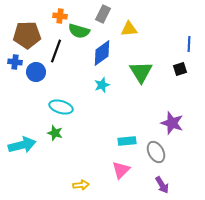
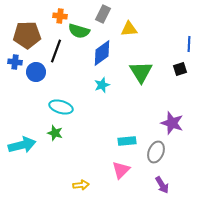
gray ellipse: rotated 50 degrees clockwise
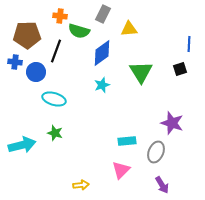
cyan ellipse: moved 7 px left, 8 px up
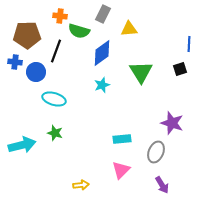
cyan rectangle: moved 5 px left, 2 px up
